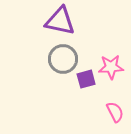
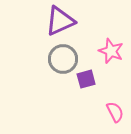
purple triangle: rotated 36 degrees counterclockwise
pink star: moved 16 px up; rotated 25 degrees clockwise
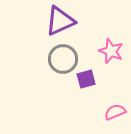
pink semicircle: rotated 85 degrees counterclockwise
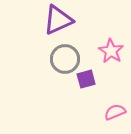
purple triangle: moved 2 px left, 1 px up
pink star: rotated 10 degrees clockwise
gray circle: moved 2 px right
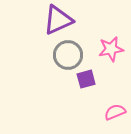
pink star: moved 2 px up; rotated 30 degrees clockwise
gray circle: moved 3 px right, 4 px up
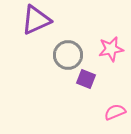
purple triangle: moved 22 px left
purple square: rotated 36 degrees clockwise
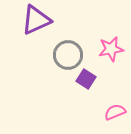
purple square: rotated 12 degrees clockwise
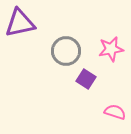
purple triangle: moved 16 px left, 3 px down; rotated 12 degrees clockwise
gray circle: moved 2 px left, 4 px up
pink semicircle: rotated 40 degrees clockwise
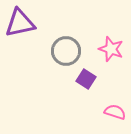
pink star: rotated 30 degrees clockwise
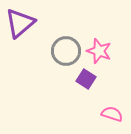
purple triangle: rotated 28 degrees counterclockwise
pink star: moved 12 px left, 2 px down
pink semicircle: moved 3 px left, 2 px down
